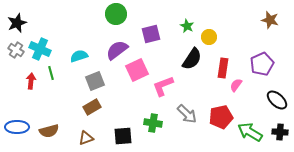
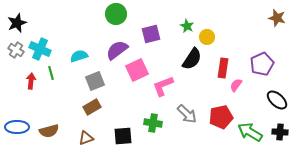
brown star: moved 7 px right, 2 px up
yellow circle: moved 2 px left
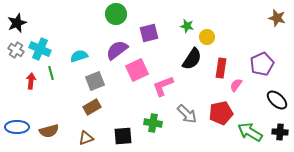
green star: rotated 16 degrees counterclockwise
purple square: moved 2 px left, 1 px up
red rectangle: moved 2 px left
red pentagon: moved 4 px up
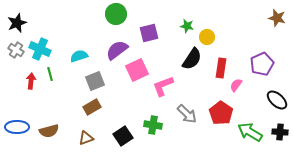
green line: moved 1 px left, 1 px down
red pentagon: rotated 25 degrees counterclockwise
green cross: moved 2 px down
black square: rotated 30 degrees counterclockwise
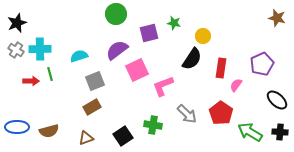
green star: moved 13 px left, 3 px up
yellow circle: moved 4 px left, 1 px up
cyan cross: rotated 25 degrees counterclockwise
red arrow: rotated 84 degrees clockwise
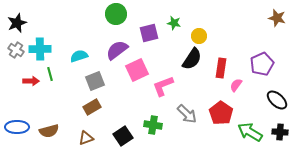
yellow circle: moved 4 px left
